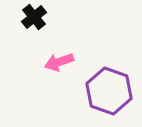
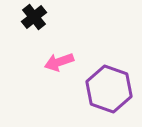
purple hexagon: moved 2 px up
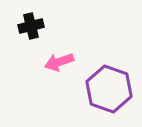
black cross: moved 3 px left, 9 px down; rotated 25 degrees clockwise
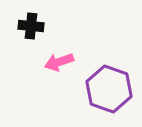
black cross: rotated 20 degrees clockwise
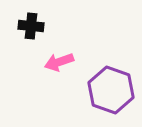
purple hexagon: moved 2 px right, 1 px down
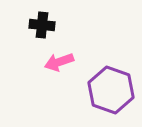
black cross: moved 11 px right, 1 px up
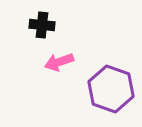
purple hexagon: moved 1 px up
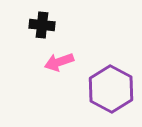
purple hexagon: rotated 9 degrees clockwise
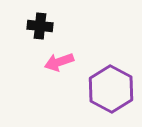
black cross: moved 2 px left, 1 px down
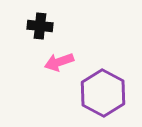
purple hexagon: moved 8 px left, 4 px down
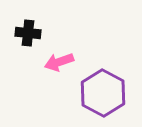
black cross: moved 12 px left, 7 px down
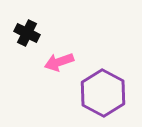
black cross: moved 1 px left; rotated 20 degrees clockwise
